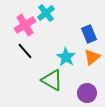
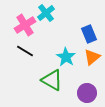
black line: rotated 18 degrees counterclockwise
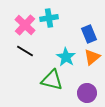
cyan cross: moved 3 px right, 5 px down; rotated 30 degrees clockwise
pink cross: rotated 15 degrees counterclockwise
green triangle: rotated 15 degrees counterclockwise
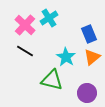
cyan cross: rotated 24 degrees counterclockwise
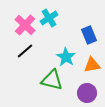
blue rectangle: moved 1 px down
black line: rotated 72 degrees counterclockwise
orange triangle: moved 8 px down; rotated 30 degrees clockwise
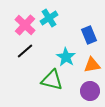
purple circle: moved 3 px right, 2 px up
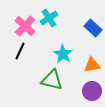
pink cross: moved 1 px down
blue rectangle: moved 4 px right, 7 px up; rotated 24 degrees counterclockwise
black line: moved 5 px left; rotated 24 degrees counterclockwise
cyan star: moved 3 px left, 3 px up
purple circle: moved 2 px right
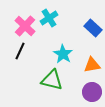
purple circle: moved 1 px down
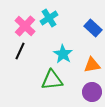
green triangle: rotated 20 degrees counterclockwise
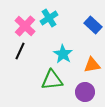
blue rectangle: moved 3 px up
purple circle: moved 7 px left
